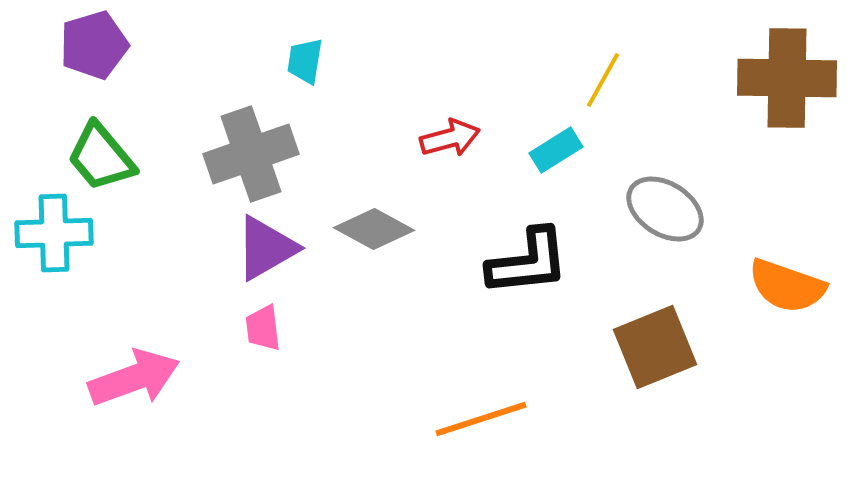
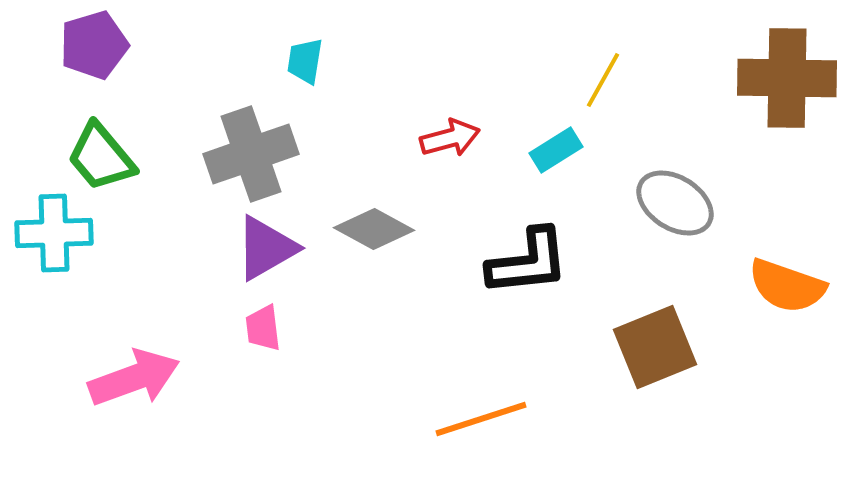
gray ellipse: moved 10 px right, 6 px up
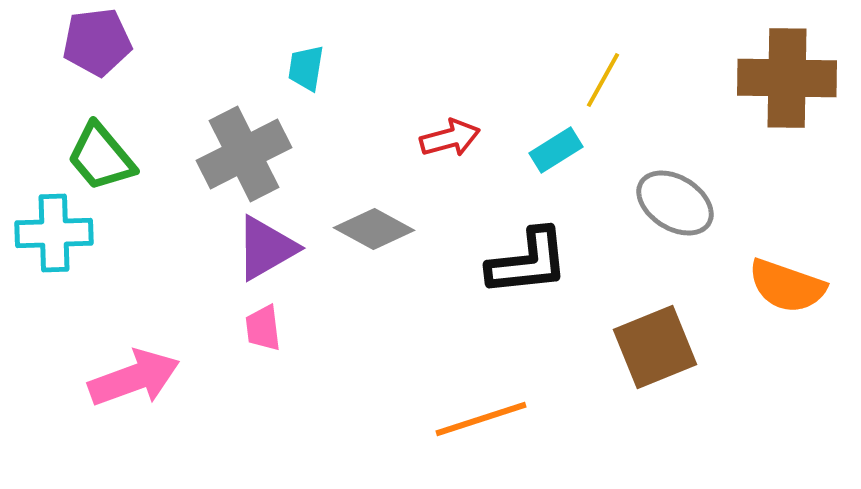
purple pentagon: moved 3 px right, 3 px up; rotated 10 degrees clockwise
cyan trapezoid: moved 1 px right, 7 px down
gray cross: moved 7 px left; rotated 8 degrees counterclockwise
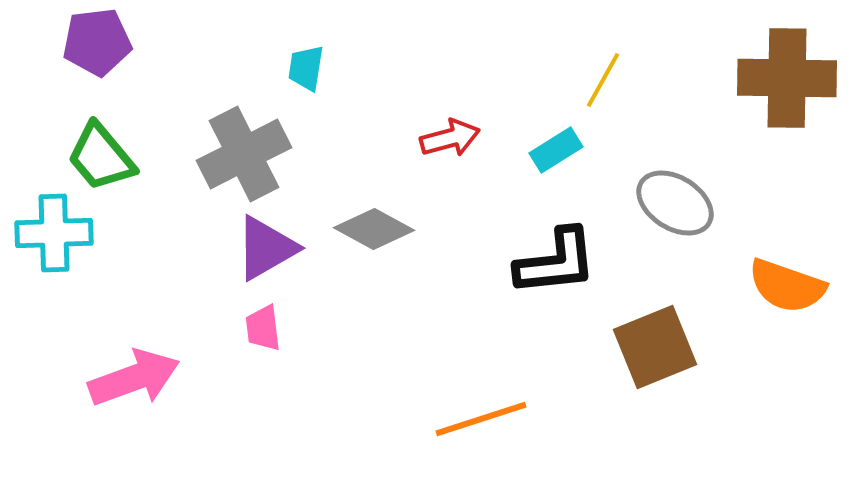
black L-shape: moved 28 px right
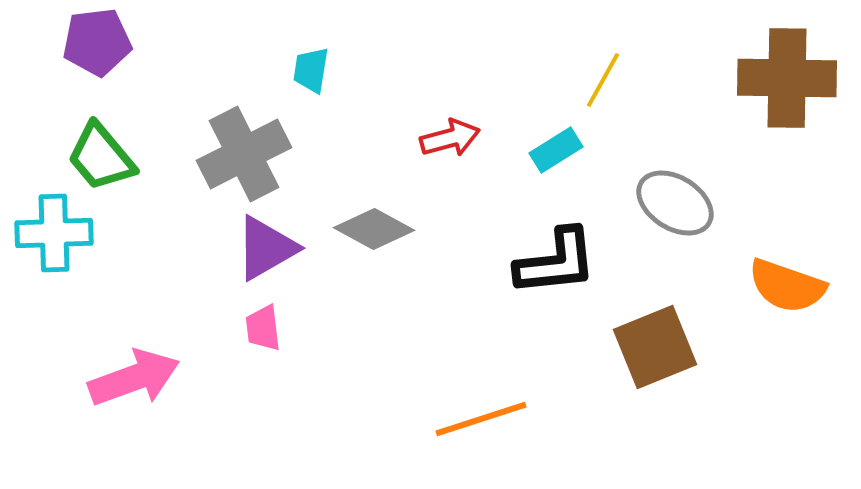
cyan trapezoid: moved 5 px right, 2 px down
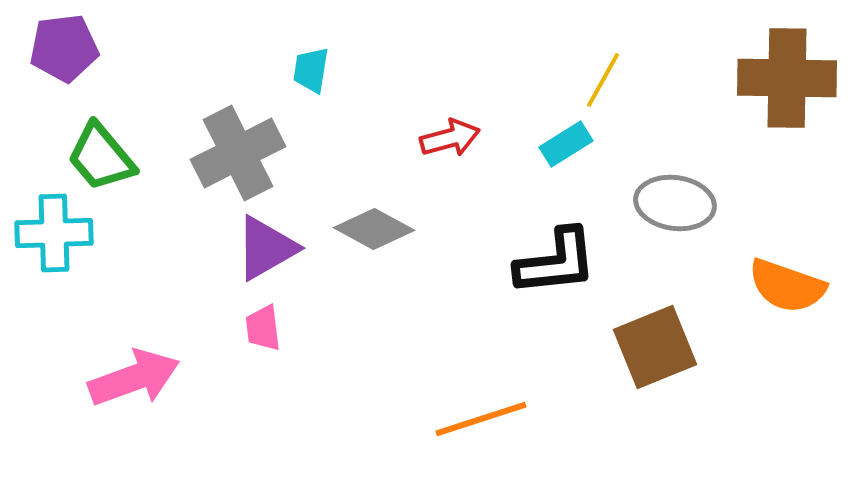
purple pentagon: moved 33 px left, 6 px down
cyan rectangle: moved 10 px right, 6 px up
gray cross: moved 6 px left, 1 px up
gray ellipse: rotated 24 degrees counterclockwise
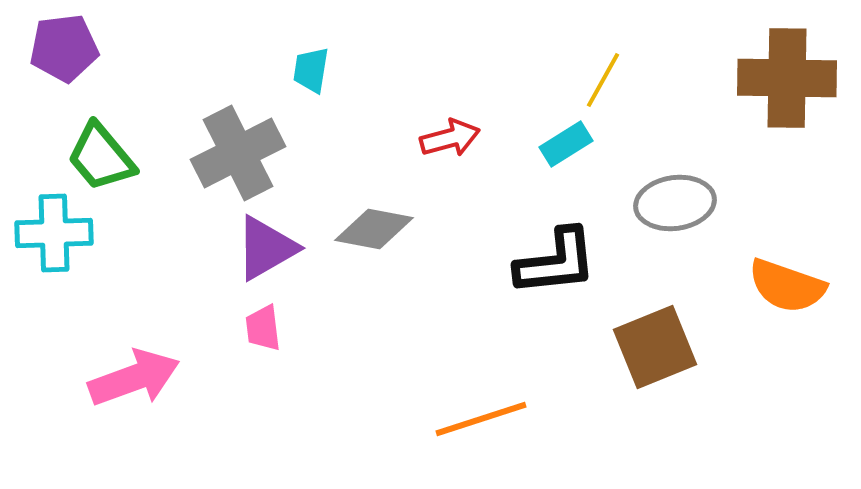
gray ellipse: rotated 16 degrees counterclockwise
gray diamond: rotated 18 degrees counterclockwise
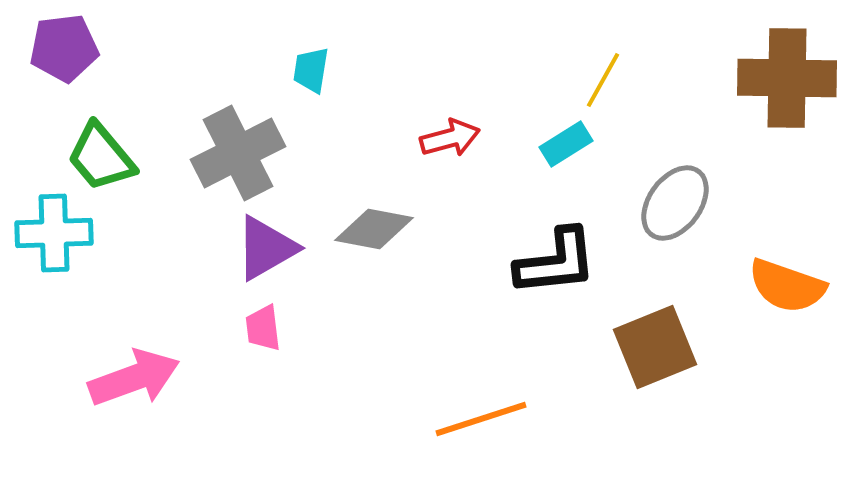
gray ellipse: rotated 46 degrees counterclockwise
